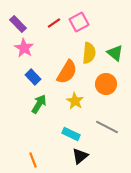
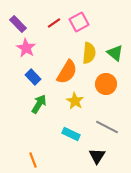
pink star: moved 2 px right
black triangle: moved 17 px right; rotated 18 degrees counterclockwise
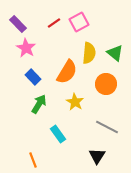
yellow star: moved 1 px down
cyan rectangle: moved 13 px left; rotated 30 degrees clockwise
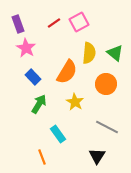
purple rectangle: rotated 24 degrees clockwise
orange line: moved 9 px right, 3 px up
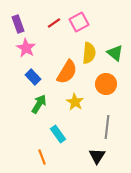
gray line: rotated 70 degrees clockwise
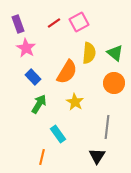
orange circle: moved 8 px right, 1 px up
orange line: rotated 35 degrees clockwise
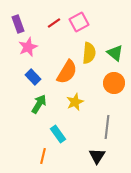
pink star: moved 2 px right, 1 px up; rotated 18 degrees clockwise
yellow star: rotated 18 degrees clockwise
orange line: moved 1 px right, 1 px up
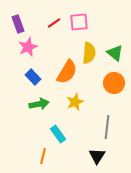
pink square: rotated 24 degrees clockwise
green arrow: rotated 48 degrees clockwise
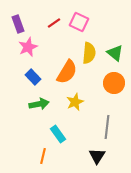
pink square: rotated 30 degrees clockwise
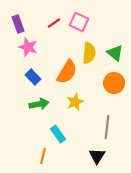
pink star: rotated 30 degrees counterclockwise
